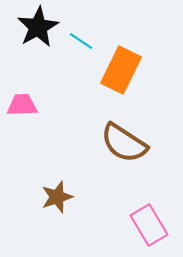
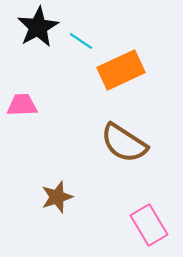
orange rectangle: rotated 39 degrees clockwise
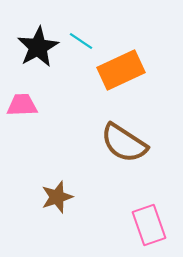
black star: moved 20 px down
pink rectangle: rotated 12 degrees clockwise
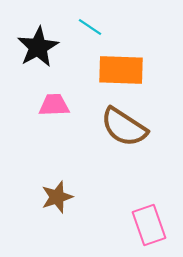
cyan line: moved 9 px right, 14 px up
orange rectangle: rotated 27 degrees clockwise
pink trapezoid: moved 32 px right
brown semicircle: moved 16 px up
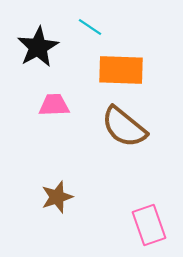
brown semicircle: rotated 6 degrees clockwise
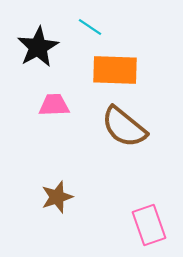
orange rectangle: moved 6 px left
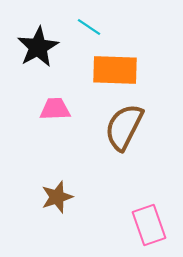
cyan line: moved 1 px left
pink trapezoid: moved 1 px right, 4 px down
brown semicircle: rotated 78 degrees clockwise
